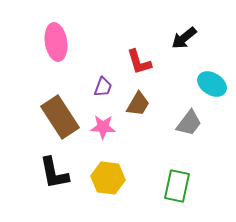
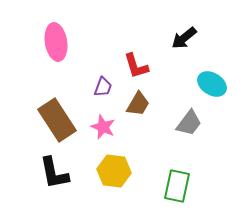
red L-shape: moved 3 px left, 4 px down
brown rectangle: moved 3 px left, 3 px down
pink star: rotated 20 degrees clockwise
yellow hexagon: moved 6 px right, 7 px up
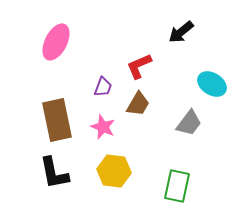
black arrow: moved 3 px left, 6 px up
pink ellipse: rotated 36 degrees clockwise
red L-shape: moved 3 px right; rotated 84 degrees clockwise
brown rectangle: rotated 21 degrees clockwise
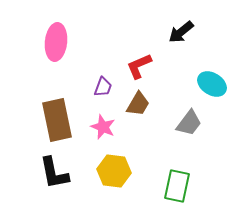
pink ellipse: rotated 21 degrees counterclockwise
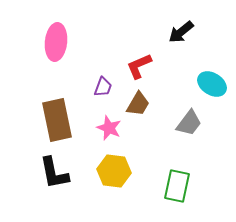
pink star: moved 6 px right, 1 px down
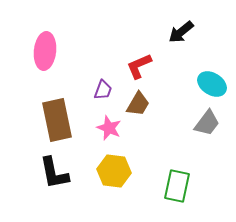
pink ellipse: moved 11 px left, 9 px down
purple trapezoid: moved 3 px down
gray trapezoid: moved 18 px right
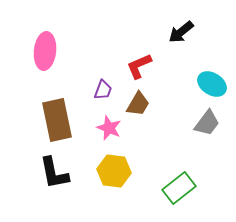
green rectangle: moved 2 px right, 2 px down; rotated 40 degrees clockwise
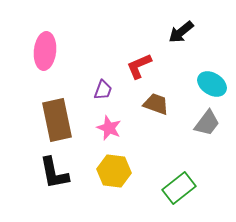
brown trapezoid: moved 18 px right; rotated 100 degrees counterclockwise
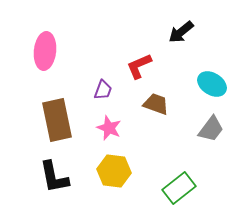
gray trapezoid: moved 4 px right, 6 px down
black L-shape: moved 4 px down
